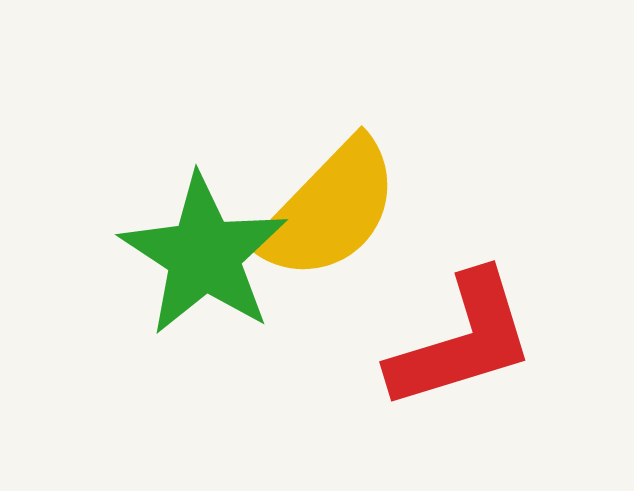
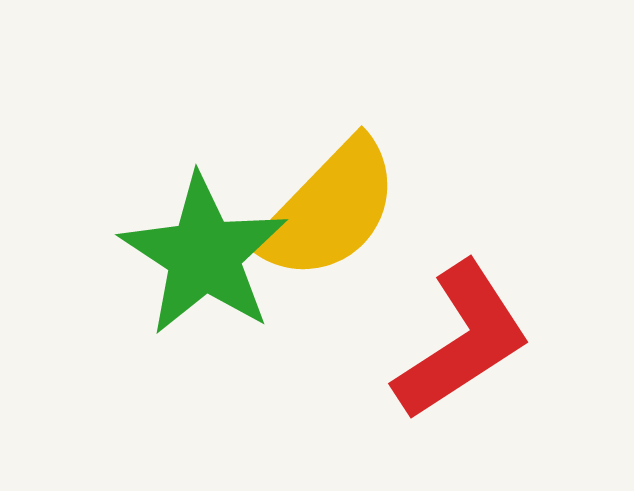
red L-shape: rotated 16 degrees counterclockwise
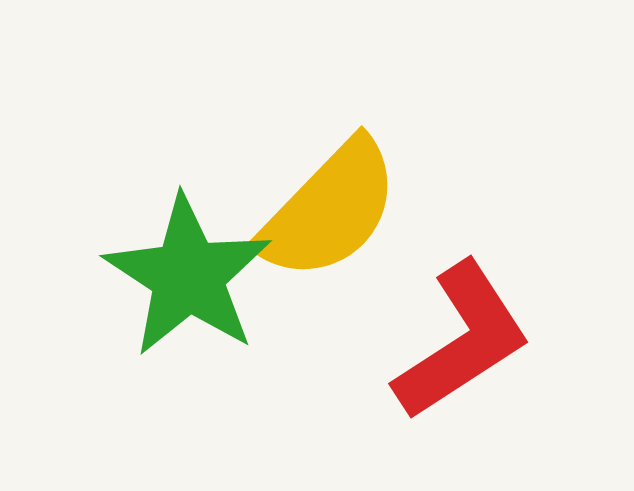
green star: moved 16 px left, 21 px down
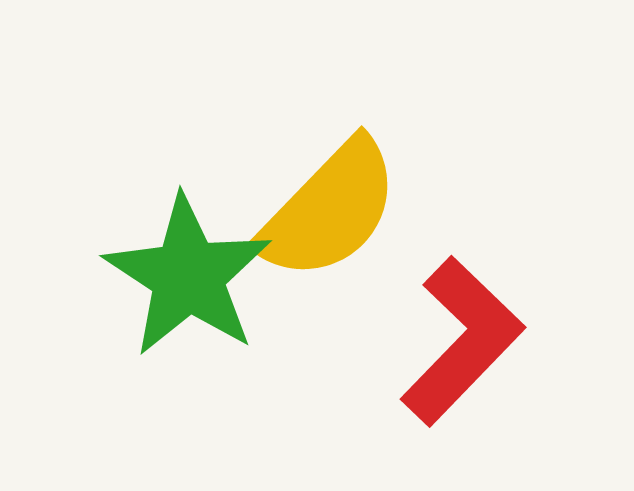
red L-shape: rotated 13 degrees counterclockwise
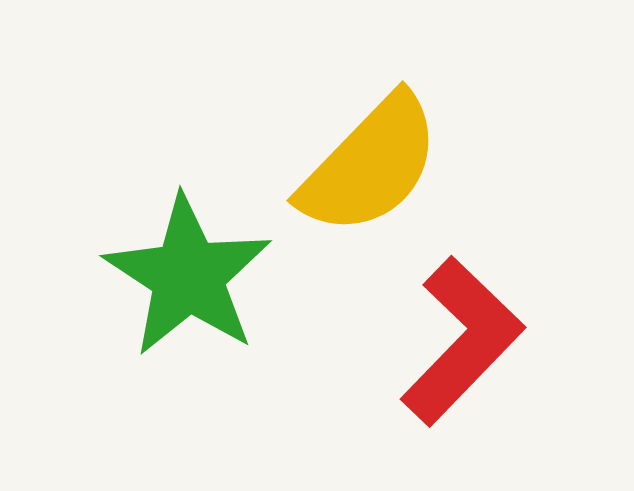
yellow semicircle: moved 41 px right, 45 px up
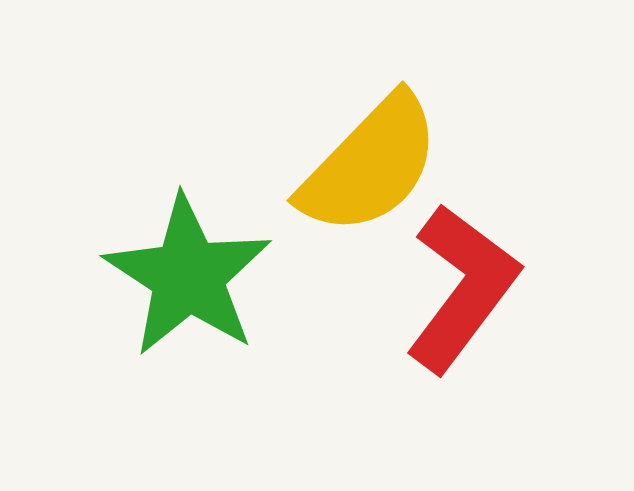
red L-shape: moved 53 px up; rotated 7 degrees counterclockwise
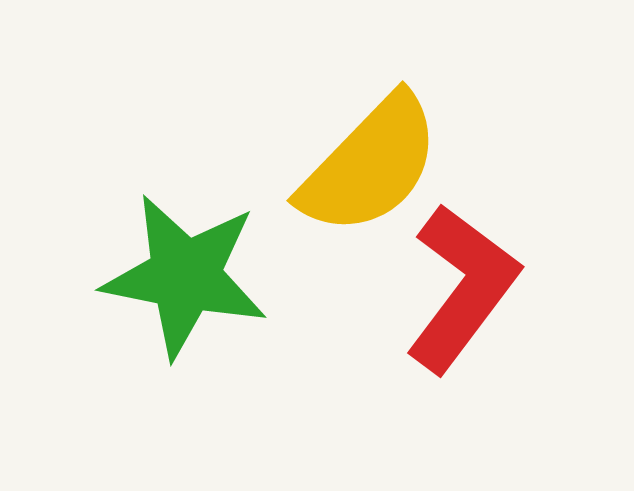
green star: moved 3 px left; rotated 22 degrees counterclockwise
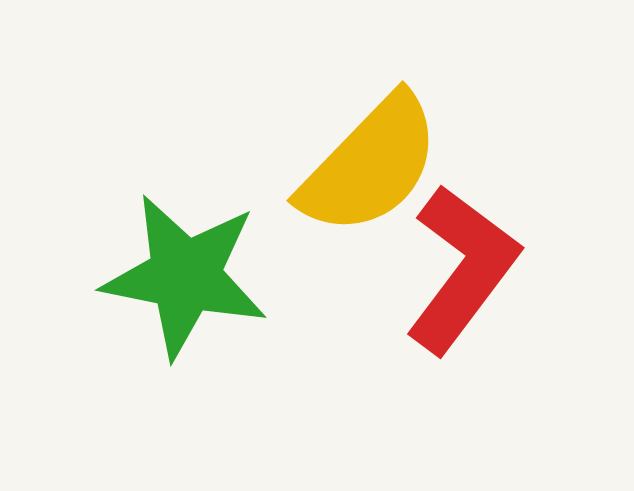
red L-shape: moved 19 px up
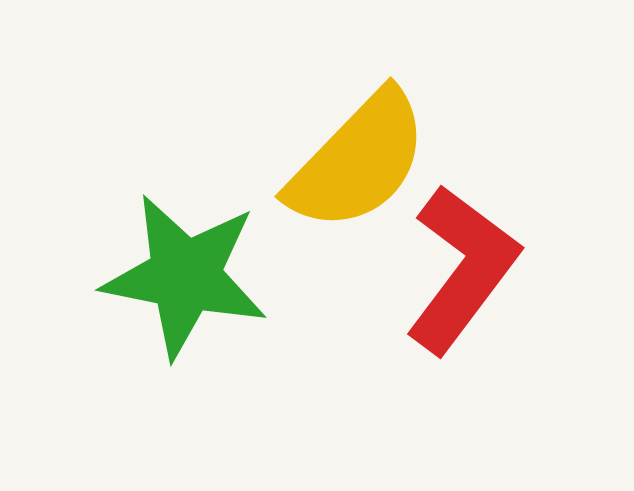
yellow semicircle: moved 12 px left, 4 px up
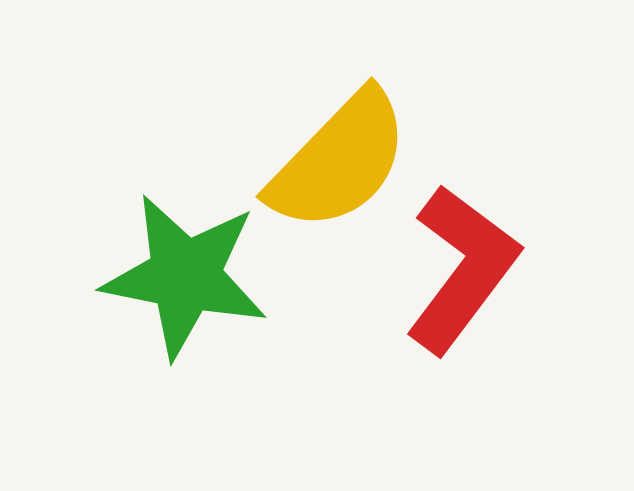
yellow semicircle: moved 19 px left
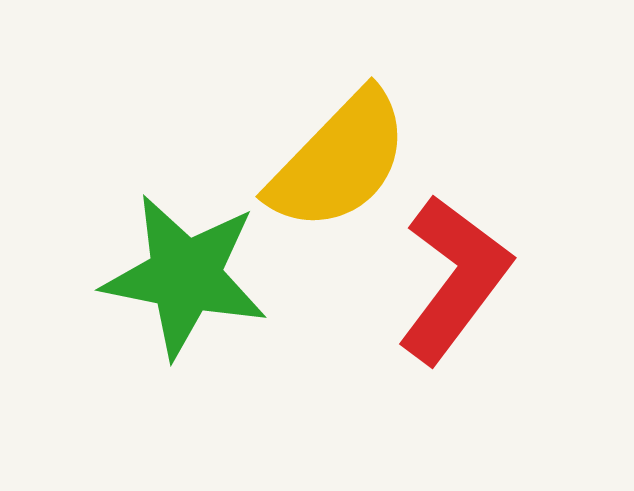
red L-shape: moved 8 px left, 10 px down
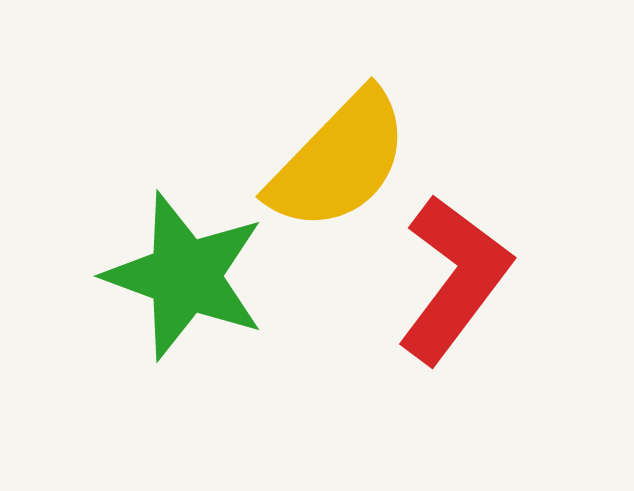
green star: rotated 9 degrees clockwise
